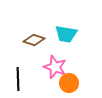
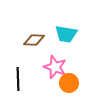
brown diamond: rotated 15 degrees counterclockwise
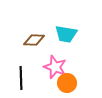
black line: moved 3 px right, 1 px up
orange circle: moved 2 px left
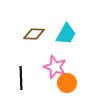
cyan trapezoid: rotated 70 degrees counterclockwise
brown diamond: moved 6 px up
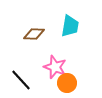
cyan trapezoid: moved 4 px right, 8 px up; rotated 20 degrees counterclockwise
black line: moved 2 px down; rotated 40 degrees counterclockwise
